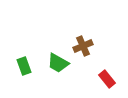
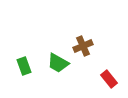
red rectangle: moved 2 px right
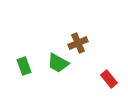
brown cross: moved 5 px left, 3 px up
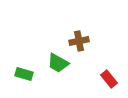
brown cross: moved 1 px right, 2 px up; rotated 12 degrees clockwise
green rectangle: moved 8 px down; rotated 54 degrees counterclockwise
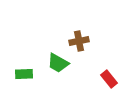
green rectangle: rotated 18 degrees counterclockwise
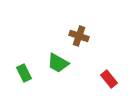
brown cross: moved 5 px up; rotated 30 degrees clockwise
green rectangle: moved 1 px up; rotated 66 degrees clockwise
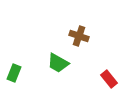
green rectangle: moved 10 px left; rotated 48 degrees clockwise
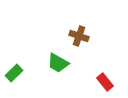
green rectangle: rotated 24 degrees clockwise
red rectangle: moved 4 px left, 3 px down
